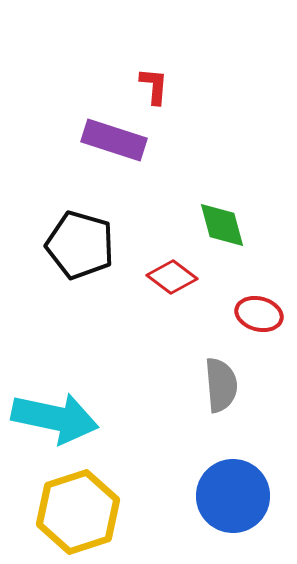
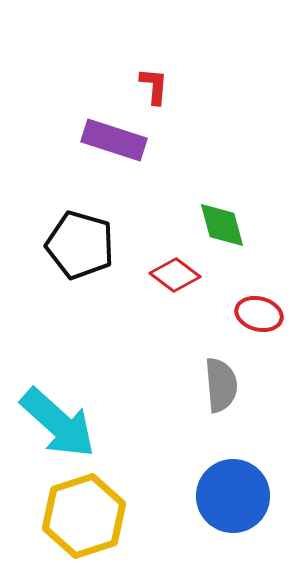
red diamond: moved 3 px right, 2 px up
cyan arrow: moved 3 px right, 5 px down; rotated 30 degrees clockwise
yellow hexagon: moved 6 px right, 4 px down
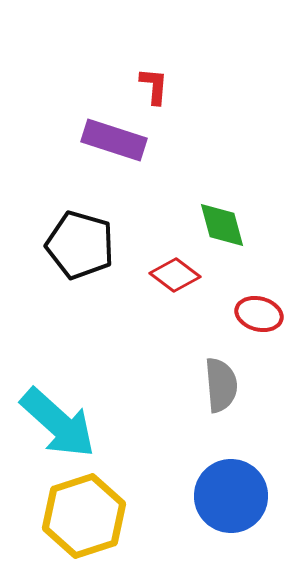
blue circle: moved 2 px left
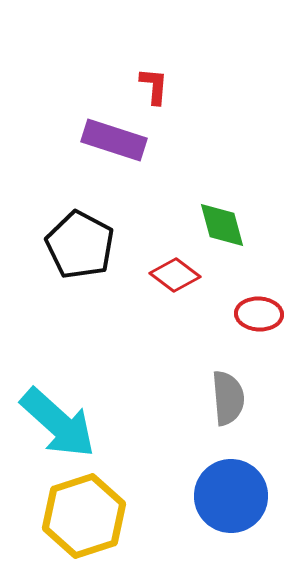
black pentagon: rotated 12 degrees clockwise
red ellipse: rotated 12 degrees counterclockwise
gray semicircle: moved 7 px right, 13 px down
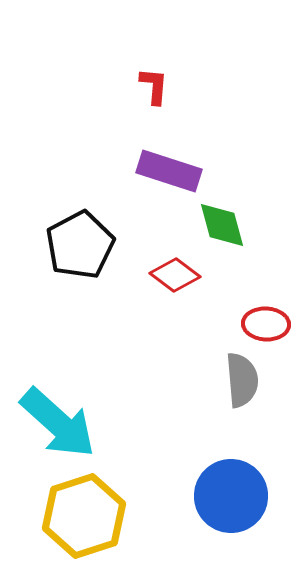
purple rectangle: moved 55 px right, 31 px down
black pentagon: rotated 16 degrees clockwise
red ellipse: moved 7 px right, 10 px down
gray semicircle: moved 14 px right, 18 px up
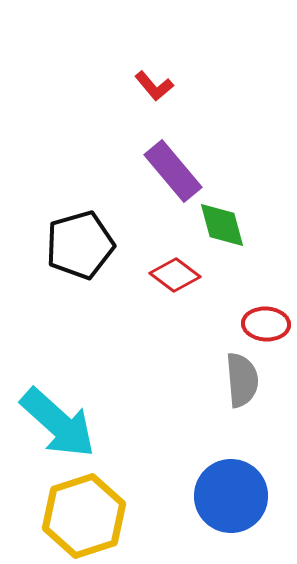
red L-shape: rotated 135 degrees clockwise
purple rectangle: moved 4 px right; rotated 32 degrees clockwise
black pentagon: rotated 12 degrees clockwise
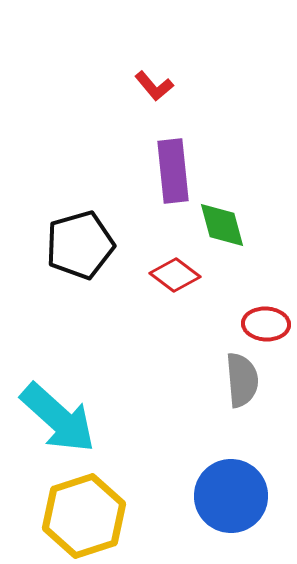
purple rectangle: rotated 34 degrees clockwise
cyan arrow: moved 5 px up
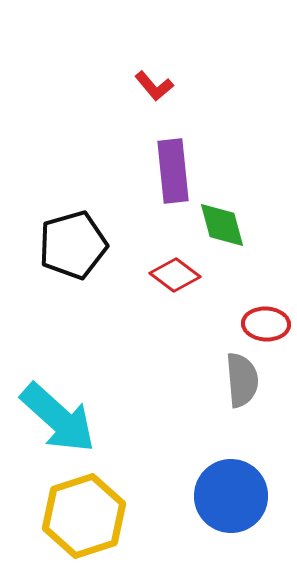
black pentagon: moved 7 px left
